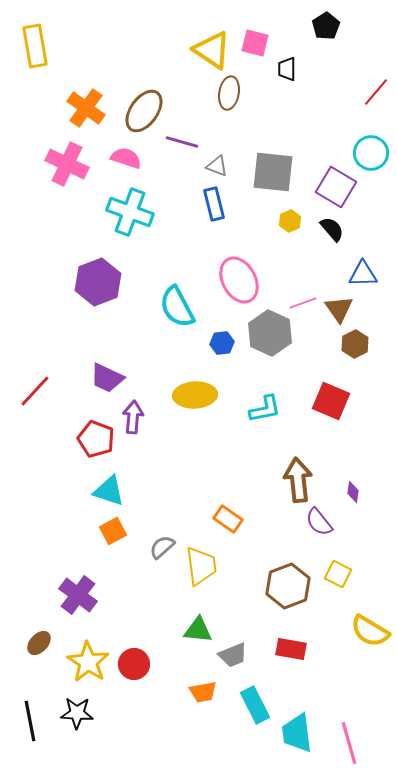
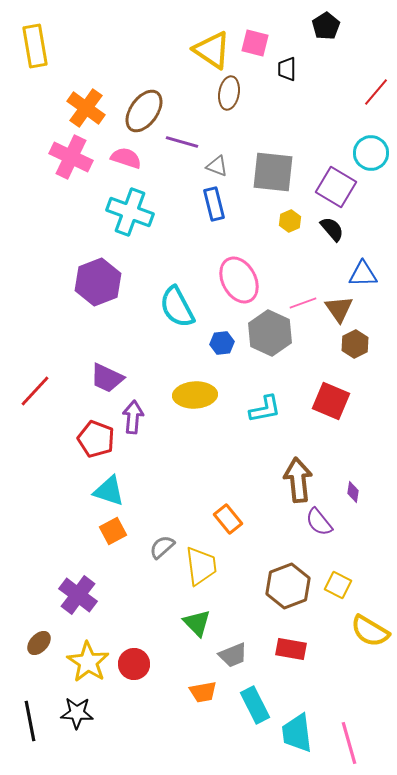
pink cross at (67, 164): moved 4 px right, 7 px up
orange rectangle at (228, 519): rotated 16 degrees clockwise
yellow square at (338, 574): moved 11 px down
green triangle at (198, 630): moved 1 px left, 7 px up; rotated 40 degrees clockwise
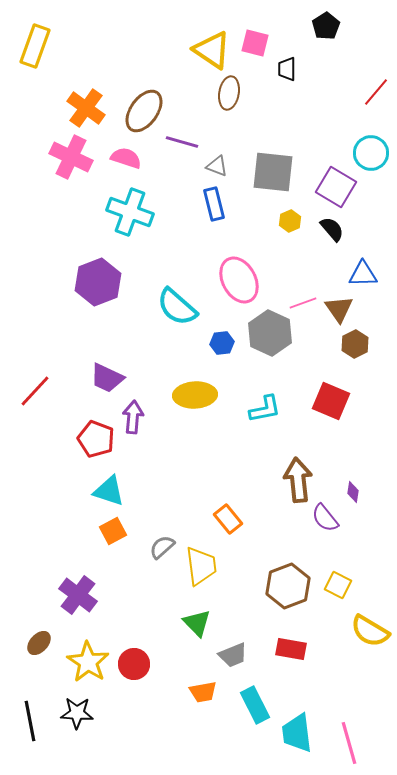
yellow rectangle at (35, 46): rotated 30 degrees clockwise
cyan semicircle at (177, 307): rotated 21 degrees counterclockwise
purple semicircle at (319, 522): moved 6 px right, 4 px up
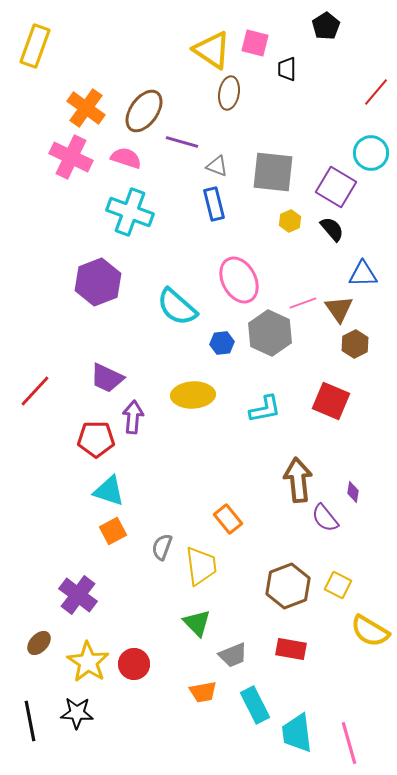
yellow ellipse at (195, 395): moved 2 px left
red pentagon at (96, 439): rotated 21 degrees counterclockwise
gray semicircle at (162, 547): rotated 28 degrees counterclockwise
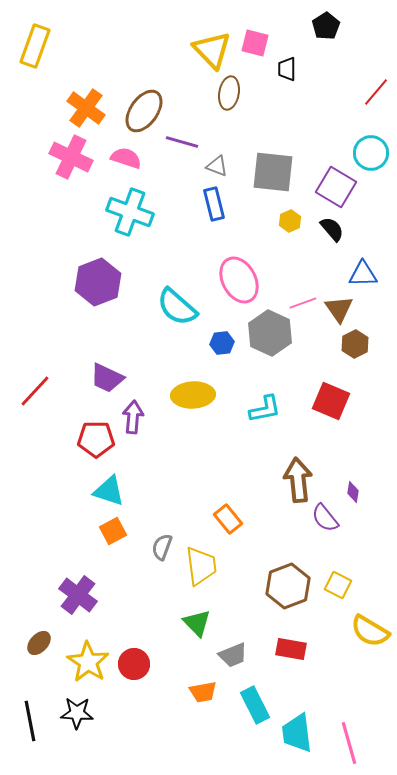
yellow triangle at (212, 50): rotated 12 degrees clockwise
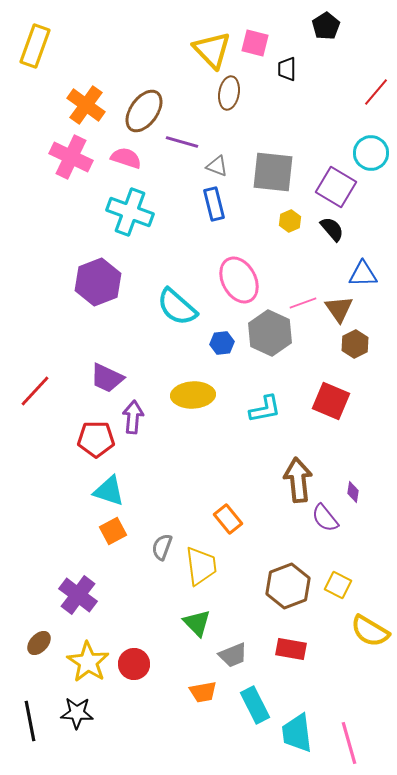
orange cross at (86, 108): moved 3 px up
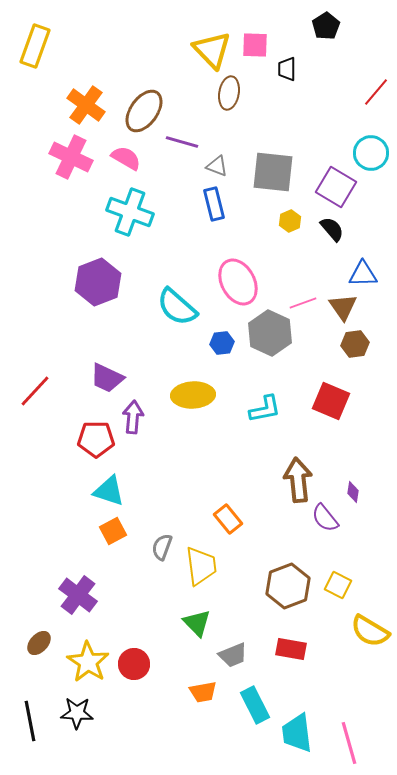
pink square at (255, 43): moved 2 px down; rotated 12 degrees counterclockwise
pink semicircle at (126, 158): rotated 12 degrees clockwise
pink ellipse at (239, 280): moved 1 px left, 2 px down
brown triangle at (339, 309): moved 4 px right, 2 px up
brown hexagon at (355, 344): rotated 20 degrees clockwise
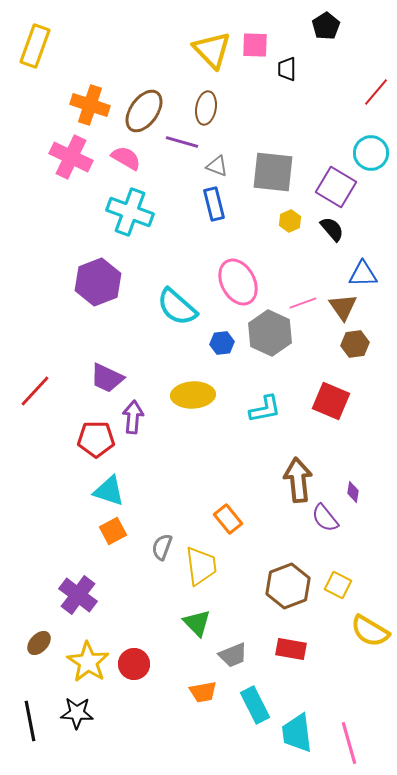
brown ellipse at (229, 93): moved 23 px left, 15 px down
orange cross at (86, 105): moved 4 px right; rotated 18 degrees counterclockwise
